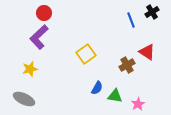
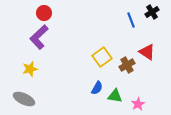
yellow square: moved 16 px right, 3 px down
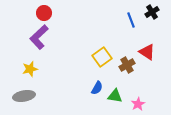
gray ellipse: moved 3 px up; rotated 35 degrees counterclockwise
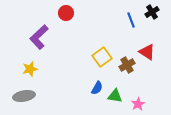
red circle: moved 22 px right
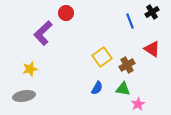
blue line: moved 1 px left, 1 px down
purple L-shape: moved 4 px right, 4 px up
red triangle: moved 5 px right, 3 px up
green triangle: moved 8 px right, 7 px up
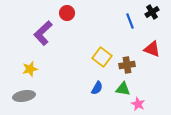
red circle: moved 1 px right
red triangle: rotated 12 degrees counterclockwise
yellow square: rotated 18 degrees counterclockwise
brown cross: rotated 21 degrees clockwise
pink star: rotated 16 degrees counterclockwise
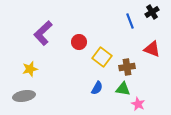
red circle: moved 12 px right, 29 px down
brown cross: moved 2 px down
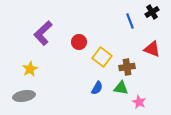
yellow star: rotated 14 degrees counterclockwise
green triangle: moved 2 px left, 1 px up
pink star: moved 1 px right, 2 px up
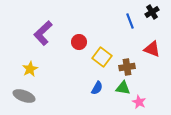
green triangle: moved 2 px right
gray ellipse: rotated 30 degrees clockwise
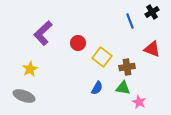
red circle: moved 1 px left, 1 px down
